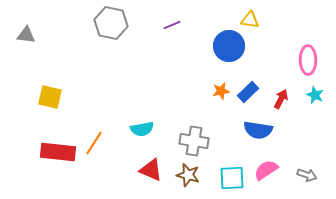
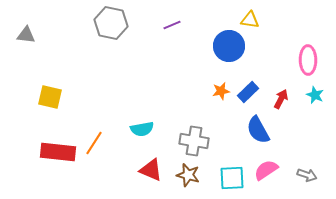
blue semicircle: rotated 52 degrees clockwise
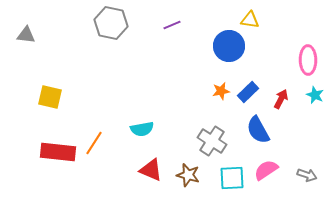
gray cross: moved 18 px right; rotated 24 degrees clockwise
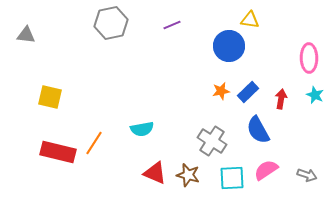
gray hexagon: rotated 24 degrees counterclockwise
pink ellipse: moved 1 px right, 2 px up
red arrow: rotated 18 degrees counterclockwise
red rectangle: rotated 8 degrees clockwise
red triangle: moved 4 px right, 3 px down
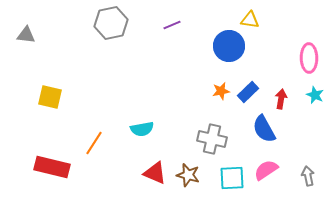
blue semicircle: moved 6 px right, 1 px up
gray cross: moved 2 px up; rotated 20 degrees counterclockwise
red rectangle: moved 6 px left, 15 px down
gray arrow: moved 1 px right, 1 px down; rotated 120 degrees counterclockwise
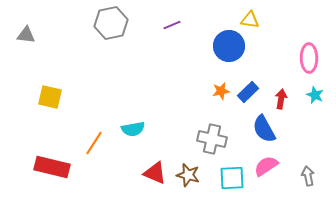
cyan semicircle: moved 9 px left
pink semicircle: moved 4 px up
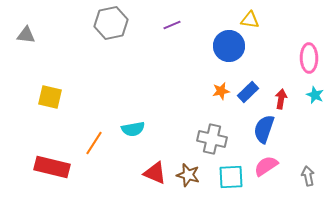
blue semicircle: rotated 48 degrees clockwise
cyan square: moved 1 px left, 1 px up
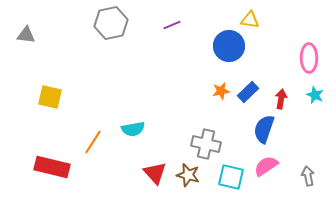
gray cross: moved 6 px left, 5 px down
orange line: moved 1 px left, 1 px up
red triangle: rotated 25 degrees clockwise
cyan square: rotated 16 degrees clockwise
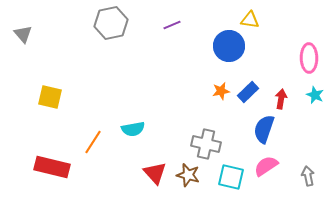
gray triangle: moved 3 px left, 1 px up; rotated 42 degrees clockwise
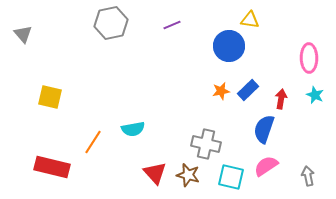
blue rectangle: moved 2 px up
